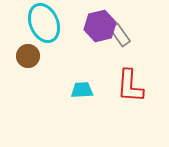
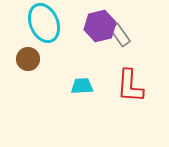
brown circle: moved 3 px down
cyan trapezoid: moved 4 px up
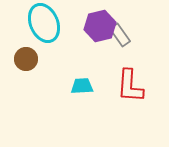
brown circle: moved 2 px left
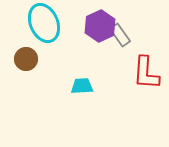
purple hexagon: rotated 12 degrees counterclockwise
red L-shape: moved 16 px right, 13 px up
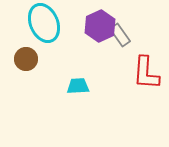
cyan trapezoid: moved 4 px left
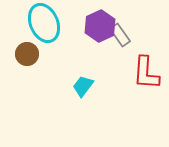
brown circle: moved 1 px right, 5 px up
cyan trapezoid: moved 5 px right; rotated 50 degrees counterclockwise
